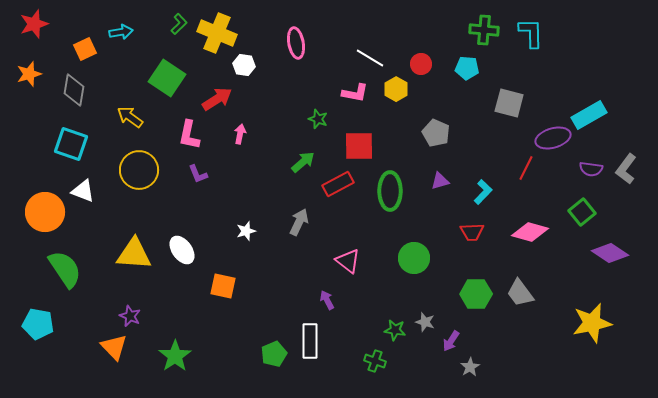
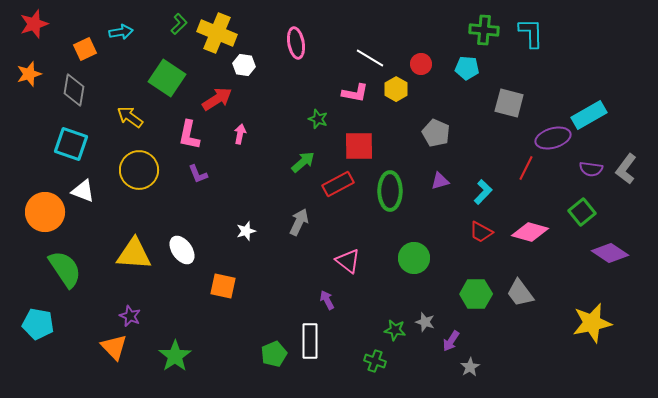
red trapezoid at (472, 232): moved 9 px right; rotated 30 degrees clockwise
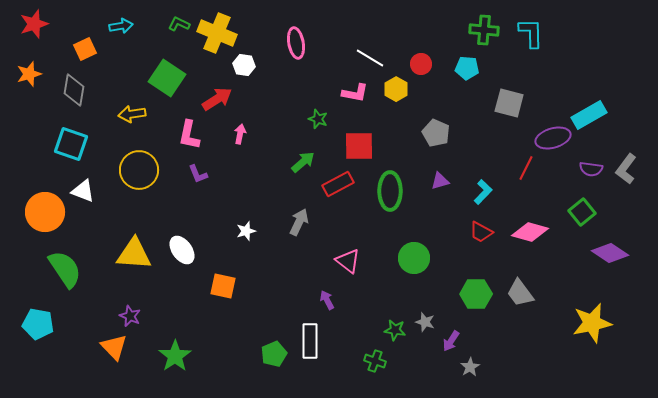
green L-shape at (179, 24): rotated 110 degrees counterclockwise
cyan arrow at (121, 32): moved 6 px up
yellow arrow at (130, 117): moved 2 px right, 3 px up; rotated 44 degrees counterclockwise
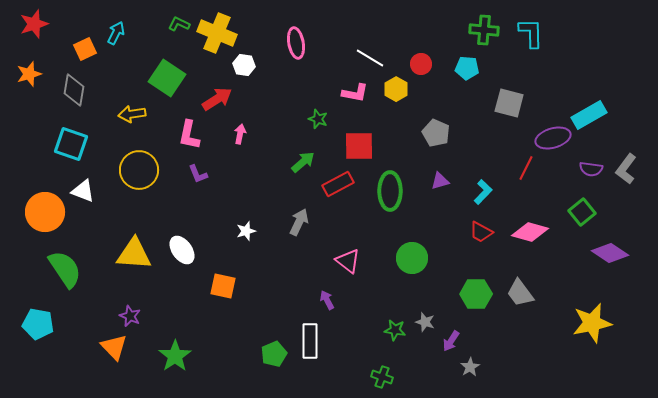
cyan arrow at (121, 26): moved 5 px left, 7 px down; rotated 55 degrees counterclockwise
green circle at (414, 258): moved 2 px left
green cross at (375, 361): moved 7 px right, 16 px down
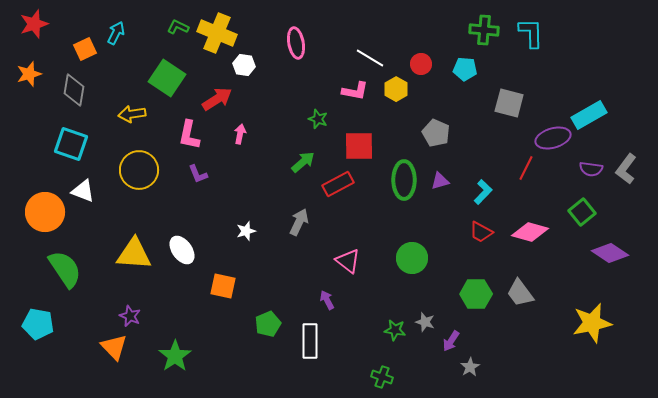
green L-shape at (179, 24): moved 1 px left, 3 px down
cyan pentagon at (467, 68): moved 2 px left, 1 px down
pink L-shape at (355, 93): moved 2 px up
green ellipse at (390, 191): moved 14 px right, 11 px up
green pentagon at (274, 354): moved 6 px left, 30 px up
